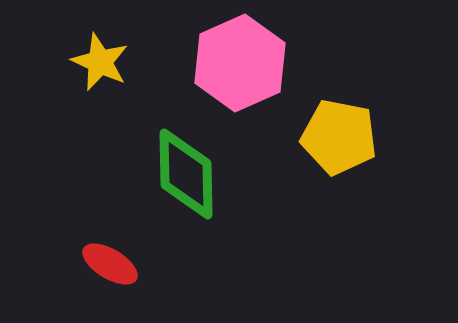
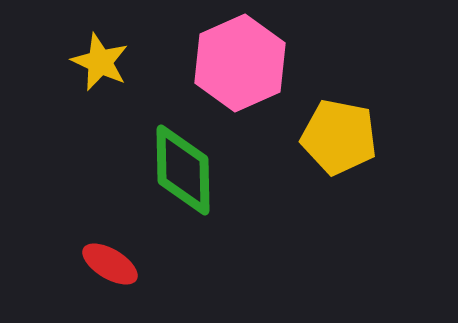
green diamond: moved 3 px left, 4 px up
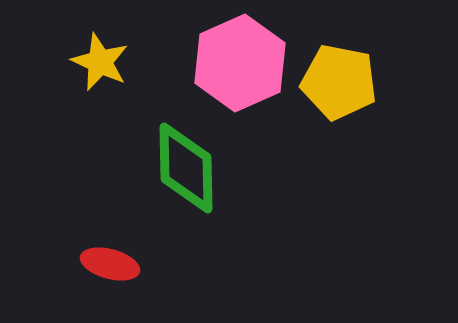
yellow pentagon: moved 55 px up
green diamond: moved 3 px right, 2 px up
red ellipse: rotated 16 degrees counterclockwise
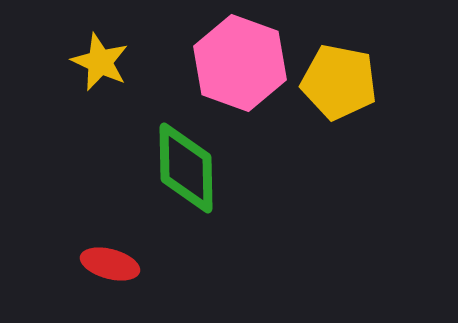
pink hexagon: rotated 16 degrees counterclockwise
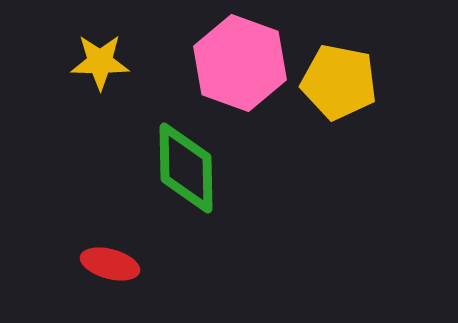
yellow star: rotated 24 degrees counterclockwise
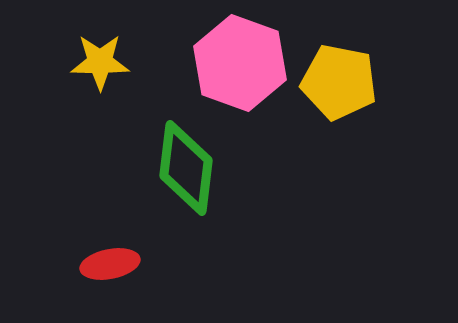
green diamond: rotated 8 degrees clockwise
red ellipse: rotated 26 degrees counterclockwise
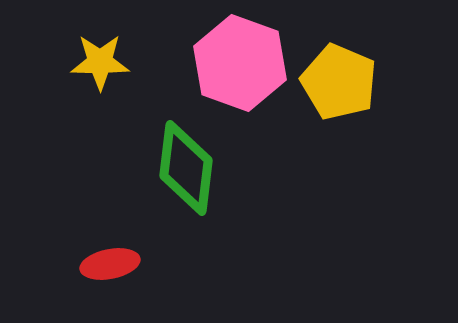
yellow pentagon: rotated 12 degrees clockwise
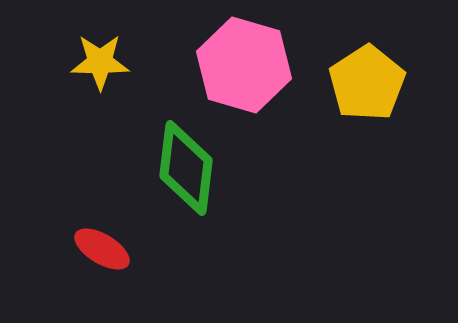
pink hexagon: moved 4 px right, 2 px down; rotated 4 degrees counterclockwise
yellow pentagon: moved 28 px right, 1 px down; rotated 16 degrees clockwise
red ellipse: moved 8 px left, 15 px up; rotated 42 degrees clockwise
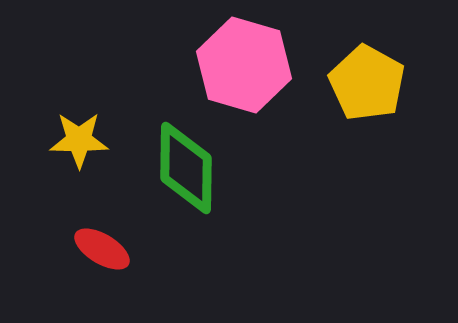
yellow star: moved 21 px left, 78 px down
yellow pentagon: rotated 10 degrees counterclockwise
green diamond: rotated 6 degrees counterclockwise
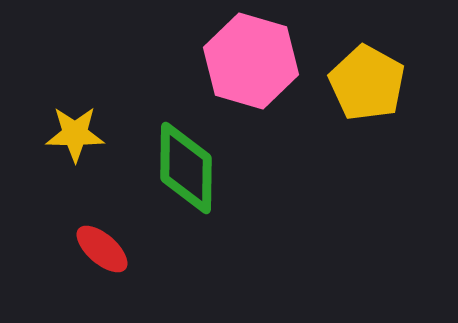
pink hexagon: moved 7 px right, 4 px up
yellow star: moved 4 px left, 6 px up
red ellipse: rotated 10 degrees clockwise
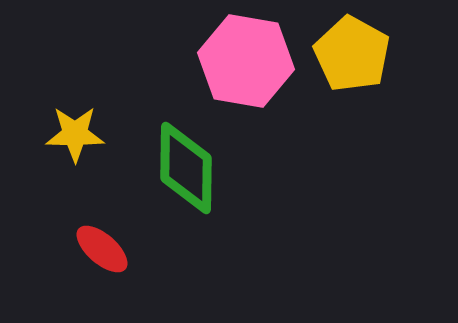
pink hexagon: moved 5 px left; rotated 6 degrees counterclockwise
yellow pentagon: moved 15 px left, 29 px up
